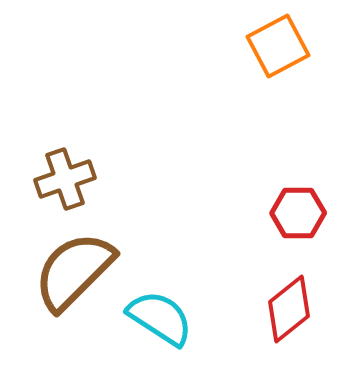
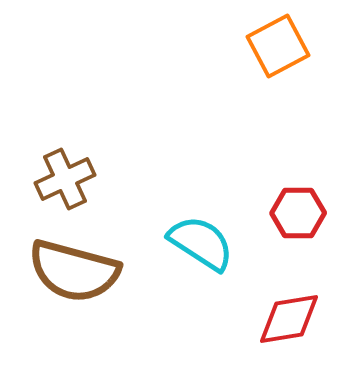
brown cross: rotated 6 degrees counterclockwise
brown semicircle: rotated 120 degrees counterclockwise
red diamond: moved 10 px down; rotated 30 degrees clockwise
cyan semicircle: moved 41 px right, 75 px up
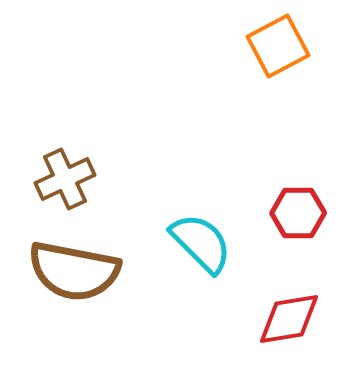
cyan semicircle: rotated 12 degrees clockwise
brown semicircle: rotated 4 degrees counterclockwise
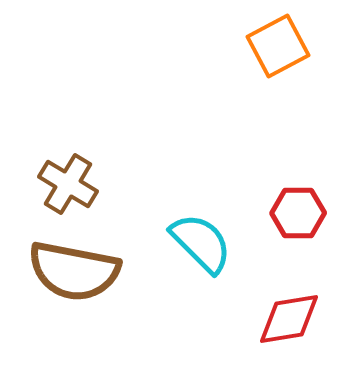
brown cross: moved 3 px right, 5 px down; rotated 34 degrees counterclockwise
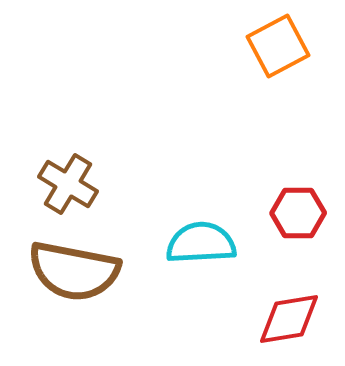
cyan semicircle: rotated 48 degrees counterclockwise
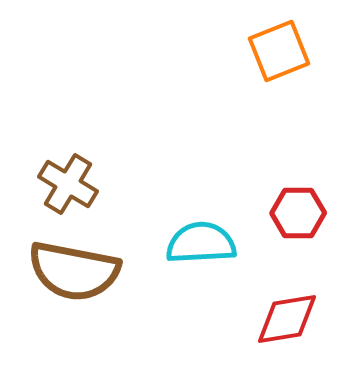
orange square: moved 1 px right, 5 px down; rotated 6 degrees clockwise
red diamond: moved 2 px left
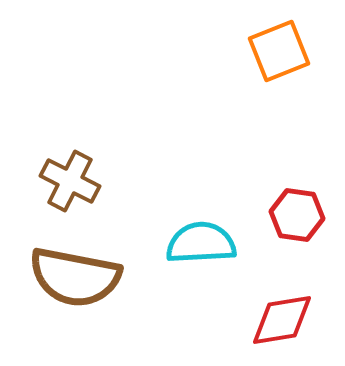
brown cross: moved 2 px right, 3 px up; rotated 4 degrees counterclockwise
red hexagon: moved 1 px left, 2 px down; rotated 8 degrees clockwise
brown semicircle: moved 1 px right, 6 px down
red diamond: moved 5 px left, 1 px down
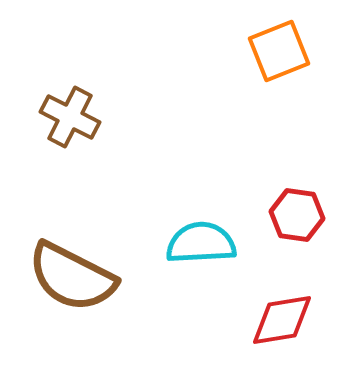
brown cross: moved 64 px up
brown semicircle: moved 3 px left; rotated 16 degrees clockwise
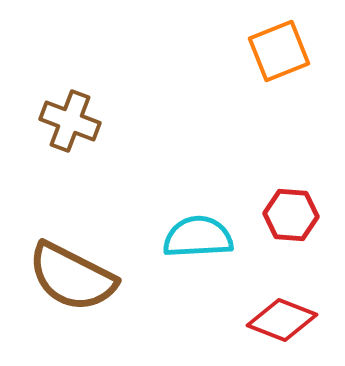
brown cross: moved 4 px down; rotated 6 degrees counterclockwise
red hexagon: moved 6 px left; rotated 4 degrees counterclockwise
cyan semicircle: moved 3 px left, 6 px up
red diamond: rotated 30 degrees clockwise
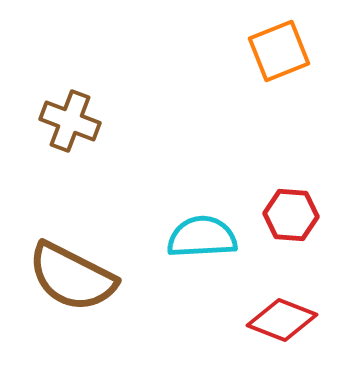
cyan semicircle: moved 4 px right
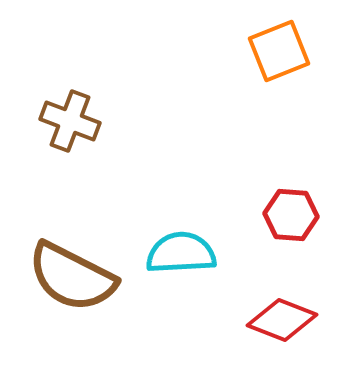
cyan semicircle: moved 21 px left, 16 px down
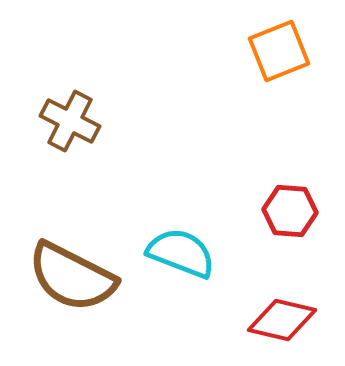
brown cross: rotated 6 degrees clockwise
red hexagon: moved 1 px left, 4 px up
cyan semicircle: rotated 24 degrees clockwise
red diamond: rotated 8 degrees counterclockwise
